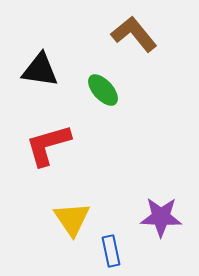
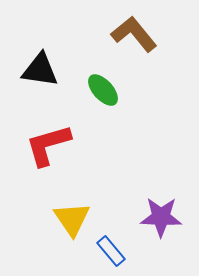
blue rectangle: rotated 28 degrees counterclockwise
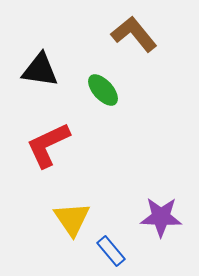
red L-shape: rotated 9 degrees counterclockwise
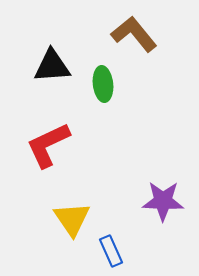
black triangle: moved 12 px right, 4 px up; rotated 12 degrees counterclockwise
green ellipse: moved 6 px up; rotated 36 degrees clockwise
purple star: moved 2 px right, 16 px up
blue rectangle: rotated 16 degrees clockwise
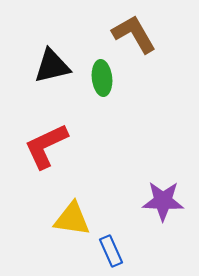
brown L-shape: rotated 9 degrees clockwise
black triangle: rotated 9 degrees counterclockwise
green ellipse: moved 1 px left, 6 px up
red L-shape: moved 2 px left, 1 px down
yellow triangle: rotated 48 degrees counterclockwise
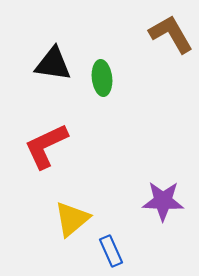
brown L-shape: moved 37 px right
black triangle: moved 1 px right, 2 px up; rotated 21 degrees clockwise
yellow triangle: rotated 48 degrees counterclockwise
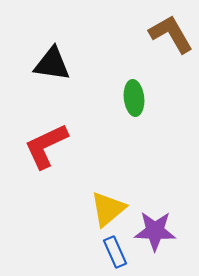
black triangle: moved 1 px left
green ellipse: moved 32 px right, 20 px down
purple star: moved 8 px left, 30 px down
yellow triangle: moved 36 px right, 10 px up
blue rectangle: moved 4 px right, 1 px down
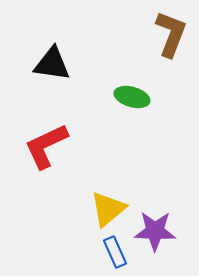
brown L-shape: rotated 51 degrees clockwise
green ellipse: moved 2 px left, 1 px up; rotated 68 degrees counterclockwise
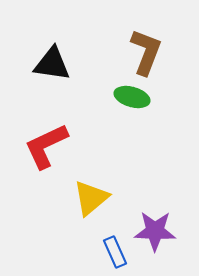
brown L-shape: moved 25 px left, 18 px down
yellow triangle: moved 17 px left, 11 px up
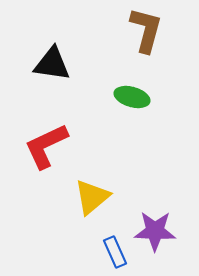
brown L-shape: moved 22 px up; rotated 6 degrees counterclockwise
yellow triangle: moved 1 px right, 1 px up
